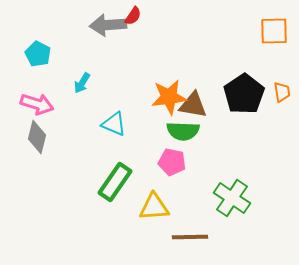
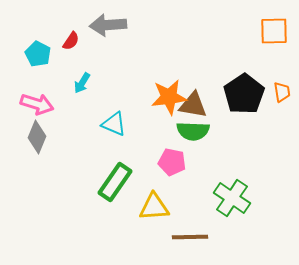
red semicircle: moved 62 px left, 25 px down
green semicircle: moved 10 px right
gray diamond: rotated 8 degrees clockwise
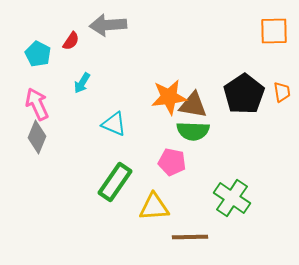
pink arrow: rotated 132 degrees counterclockwise
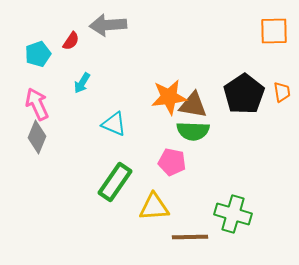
cyan pentagon: rotated 25 degrees clockwise
green cross: moved 1 px right, 16 px down; rotated 18 degrees counterclockwise
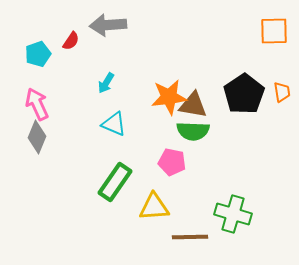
cyan arrow: moved 24 px right
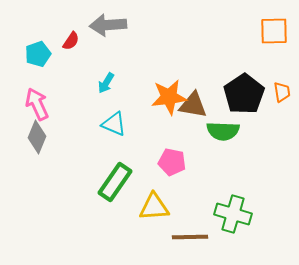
green semicircle: moved 30 px right
